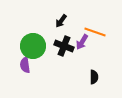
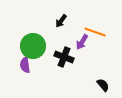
black cross: moved 11 px down
black semicircle: moved 9 px right, 8 px down; rotated 40 degrees counterclockwise
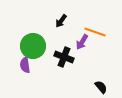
black semicircle: moved 2 px left, 2 px down
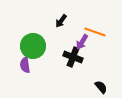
black cross: moved 9 px right
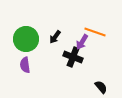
black arrow: moved 6 px left, 16 px down
green circle: moved 7 px left, 7 px up
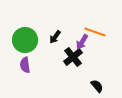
green circle: moved 1 px left, 1 px down
black cross: rotated 30 degrees clockwise
black semicircle: moved 4 px left, 1 px up
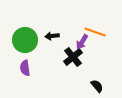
black arrow: moved 3 px left, 1 px up; rotated 48 degrees clockwise
purple semicircle: moved 3 px down
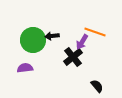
green circle: moved 8 px right
purple semicircle: rotated 91 degrees clockwise
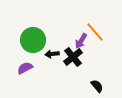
orange line: rotated 30 degrees clockwise
black arrow: moved 18 px down
purple arrow: moved 1 px left, 1 px up
purple semicircle: rotated 21 degrees counterclockwise
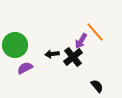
green circle: moved 18 px left, 5 px down
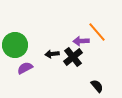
orange line: moved 2 px right
purple arrow: rotated 56 degrees clockwise
